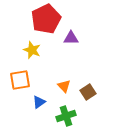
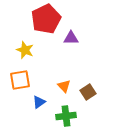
yellow star: moved 7 px left
green cross: rotated 12 degrees clockwise
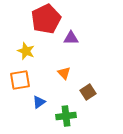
yellow star: moved 1 px right, 1 px down
orange triangle: moved 13 px up
